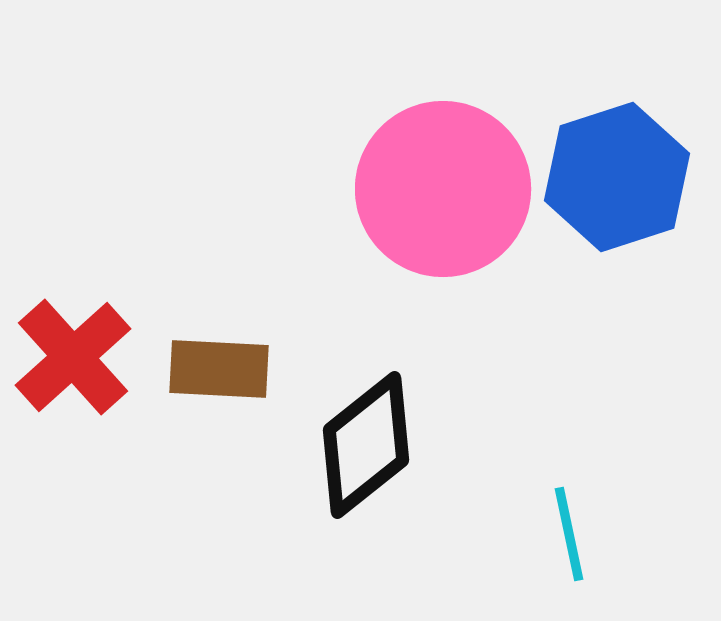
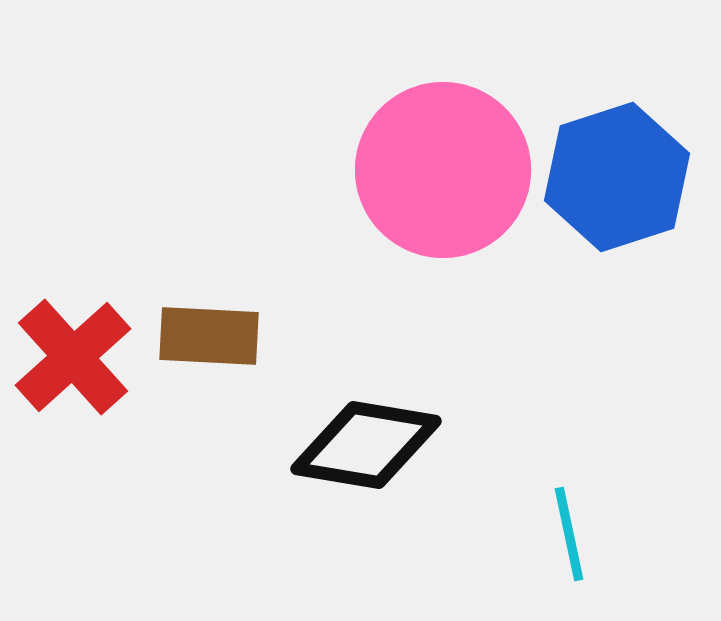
pink circle: moved 19 px up
brown rectangle: moved 10 px left, 33 px up
black diamond: rotated 48 degrees clockwise
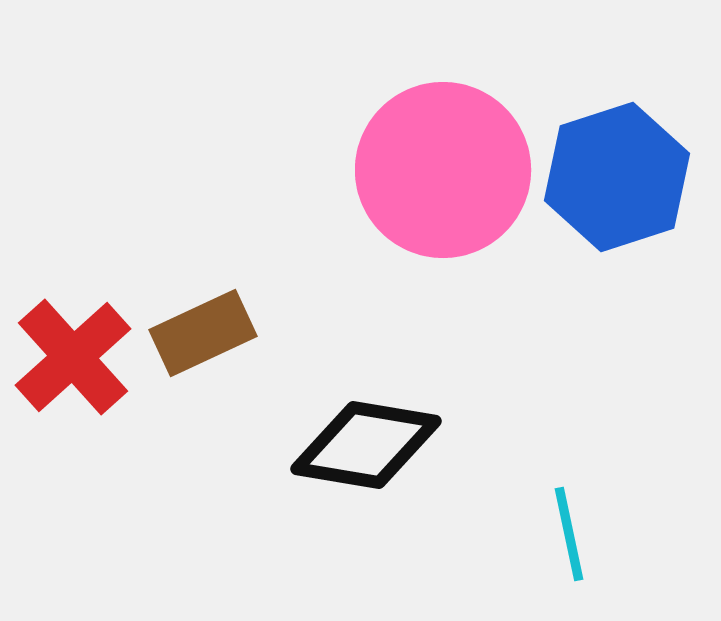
brown rectangle: moved 6 px left, 3 px up; rotated 28 degrees counterclockwise
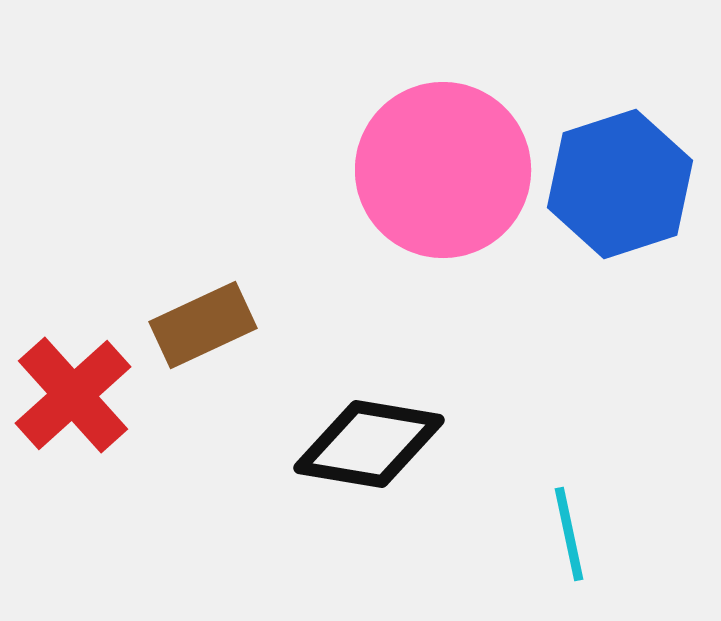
blue hexagon: moved 3 px right, 7 px down
brown rectangle: moved 8 px up
red cross: moved 38 px down
black diamond: moved 3 px right, 1 px up
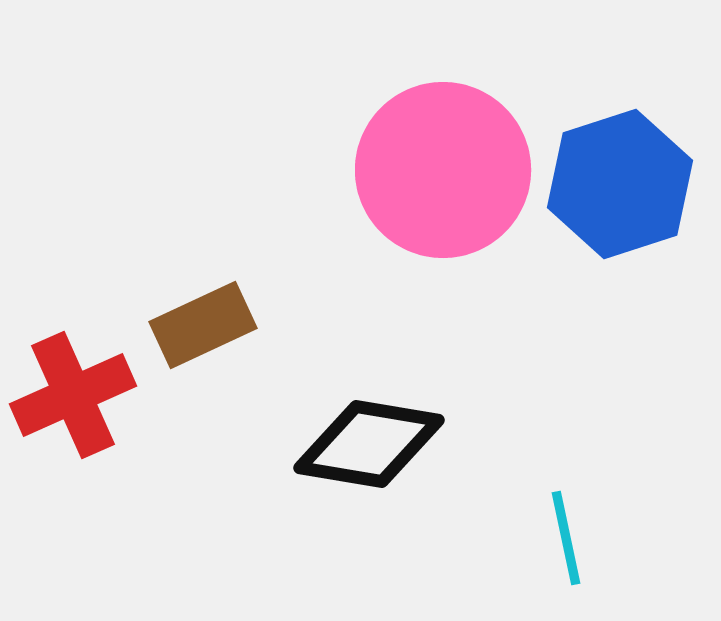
red cross: rotated 18 degrees clockwise
cyan line: moved 3 px left, 4 px down
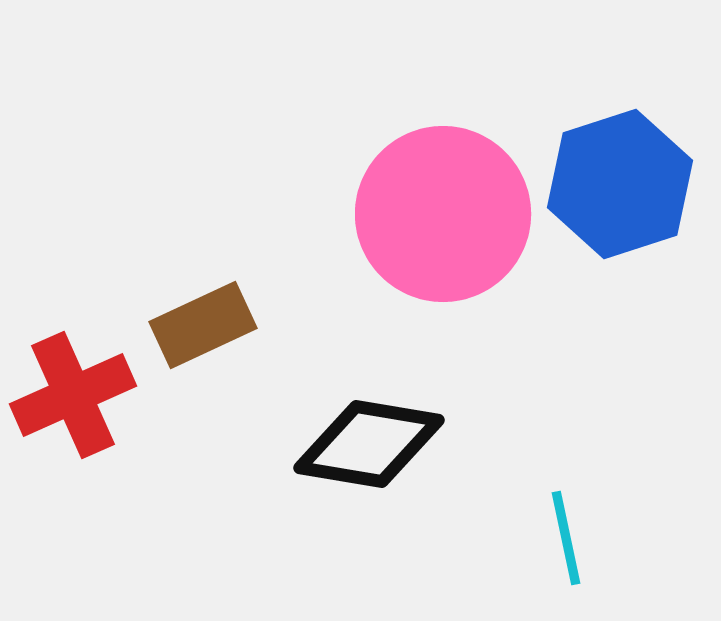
pink circle: moved 44 px down
